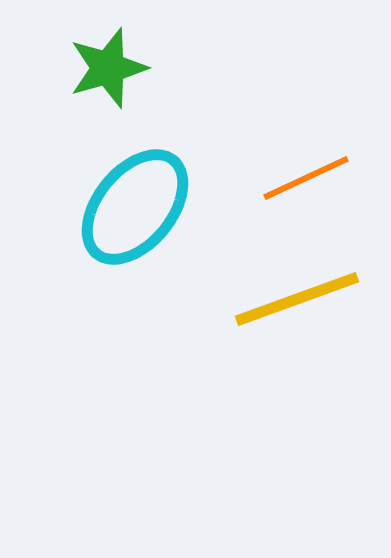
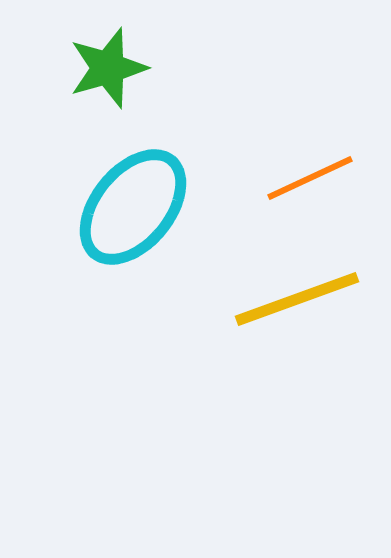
orange line: moved 4 px right
cyan ellipse: moved 2 px left
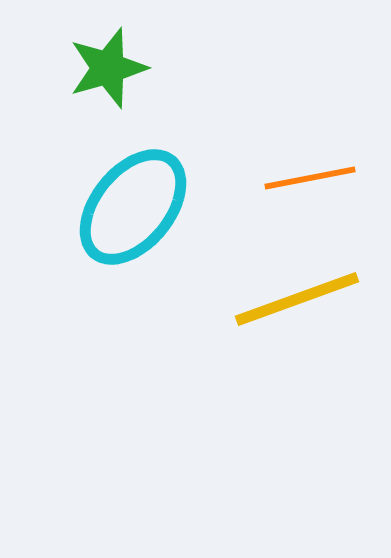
orange line: rotated 14 degrees clockwise
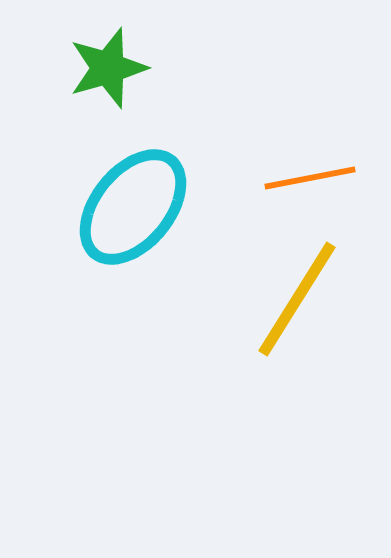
yellow line: rotated 38 degrees counterclockwise
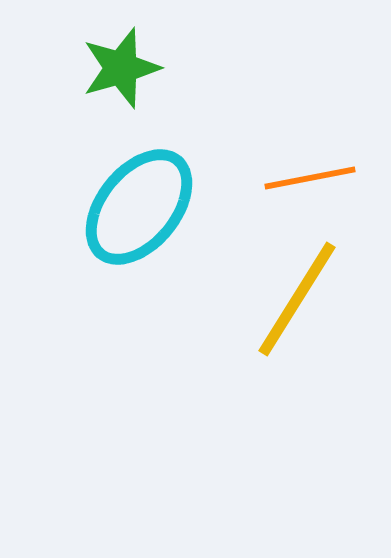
green star: moved 13 px right
cyan ellipse: moved 6 px right
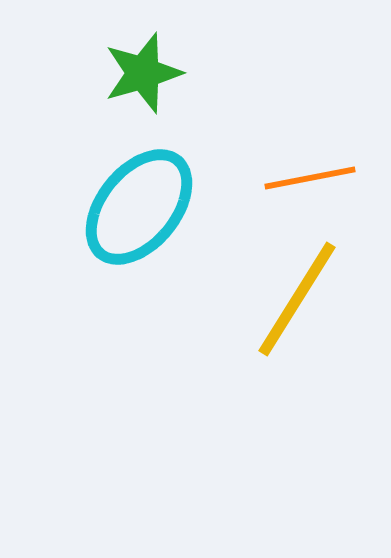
green star: moved 22 px right, 5 px down
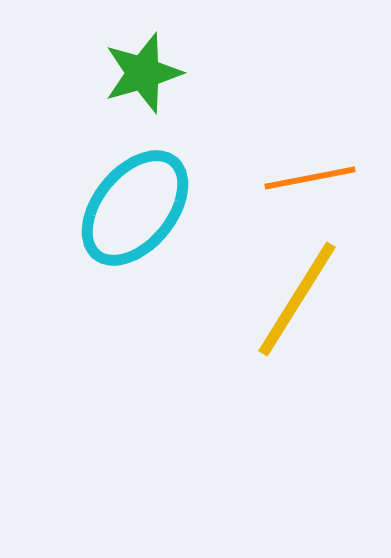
cyan ellipse: moved 4 px left, 1 px down
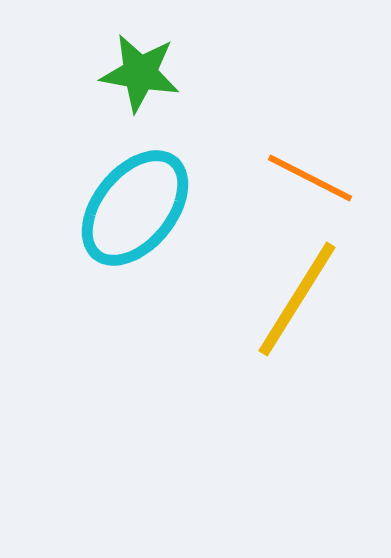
green star: moved 3 px left; rotated 26 degrees clockwise
orange line: rotated 38 degrees clockwise
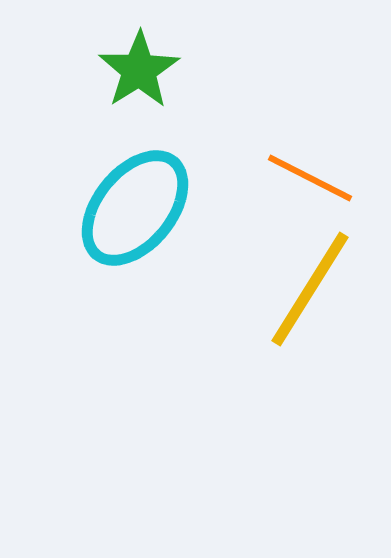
green star: moved 1 px left, 3 px up; rotated 30 degrees clockwise
yellow line: moved 13 px right, 10 px up
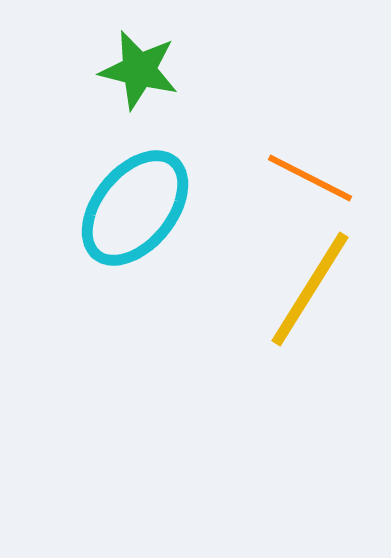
green star: rotated 26 degrees counterclockwise
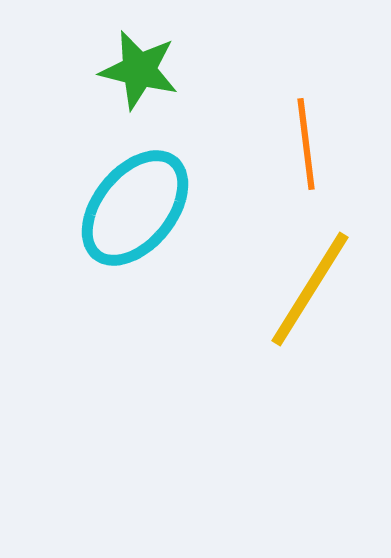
orange line: moved 4 px left, 34 px up; rotated 56 degrees clockwise
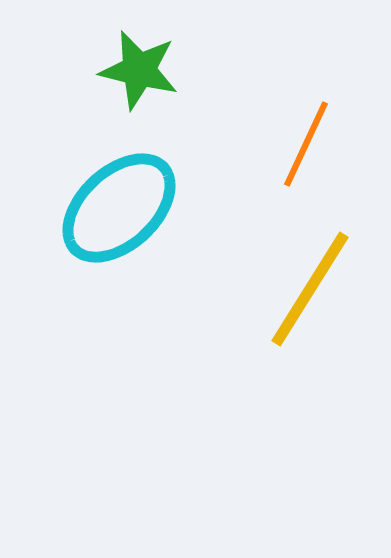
orange line: rotated 32 degrees clockwise
cyan ellipse: moved 16 px left; rotated 8 degrees clockwise
